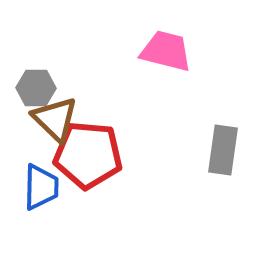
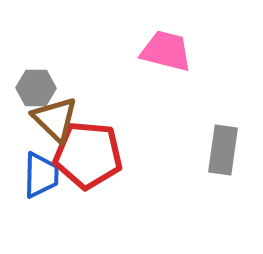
blue trapezoid: moved 12 px up
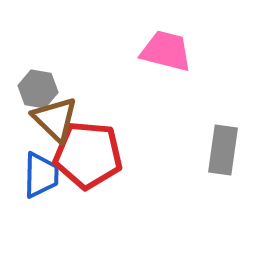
gray hexagon: moved 2 px right, 1 px down; rotated 9 degrees clockwise
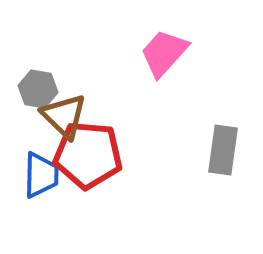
pink trapezoid: moved 2 px left, 2 px down; rotated 62 degrees counterclockwise
brown triangle: moved 9 px right, 3 px up
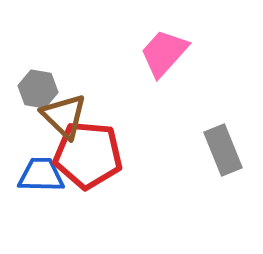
gray rectangle: rotated 30 degrees counterclockwise
blue trapezoid: rotated 90 degrees counterclockwise
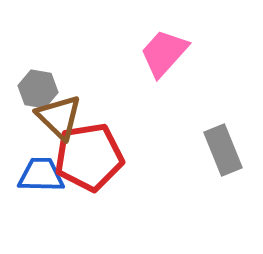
brown triangle: moved 5 px left, 1 px down
red pentagon: moved 1 px right, 2 px down; rotated 14 degrees counterclockwise
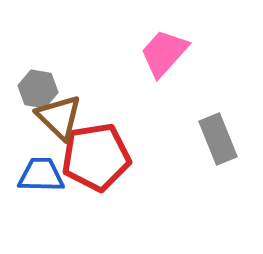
gray rectangle: moved 5 px left, 11 px up
red pentagon: moved 7 px right
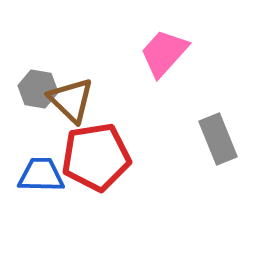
brown triangle: moved 12 px right, 17 px up
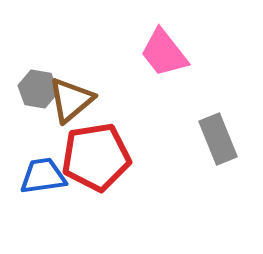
pink trapezoid: rotated 80 degrees counterclockwise
brown triangle: rotated 36 degrees clockwise
blue trapezoid: moved 2 px right, 1 px down; rotated 9 degrees counterclockwise
